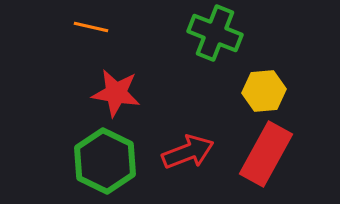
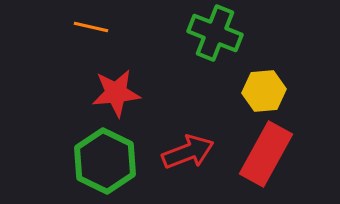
red star: rotated 15 degrees counterclockwise
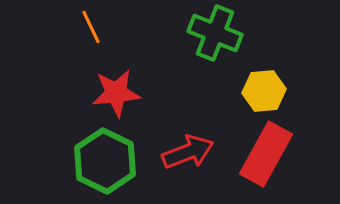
orange line: rotated 52 degrees clockwise
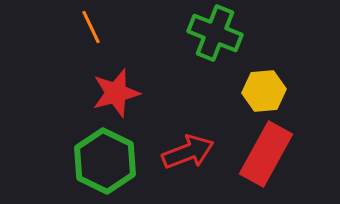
red star: rotated 9 degrees counterclockwise
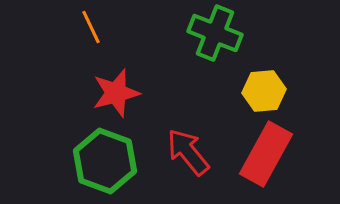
red arrow: rotated 108 degrees counterclockwise
green hexagon: rotated 6 degrees counterclockwise
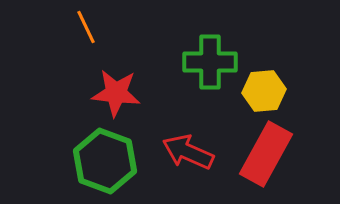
orange line: moved 5 px left
green cross: moved 5 px left, 29 px down; rotated 22 degrees counterclockwise
red star: rotated 21 degrees clockwise
red arrow: rotated 27 degrees counterclockwise
